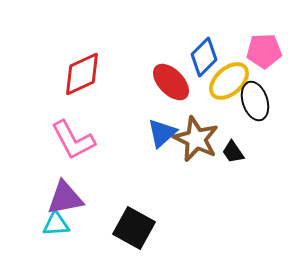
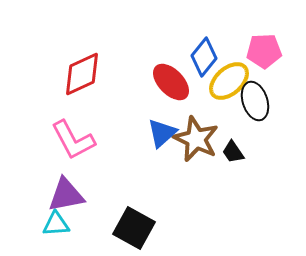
blue diamond: rotated 6 degrees counterclockwise
purple triangle: moved 1 px right, 3 px up
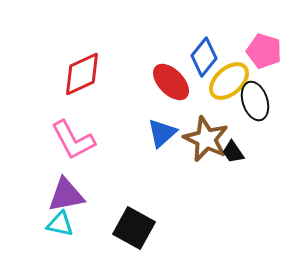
pink pentagon: rotated 20 degrees clockwise
brown star: moved 10 px right
cyan triangle: moved 4 px right; rotated 16 degrees clockwise
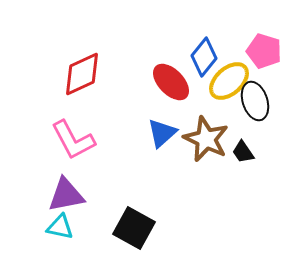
black trapezoid: moved 10 px right
cyan triangle: moved 3 px down
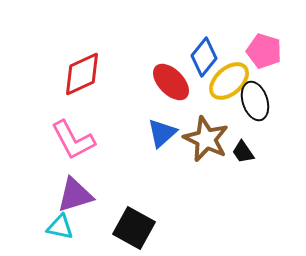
purple triangle: moved 9 px right; rotated 6 degrees counterclockwise
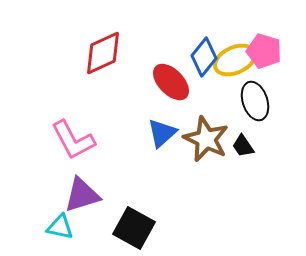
red diamond: moved 21 px right, 21 px up
yellow ellipse: moved 6 px right, 21 px up; rotated 18 degrees clockwise
black trapezoid: moved 6 px up
purple triangle: moved 7 px right
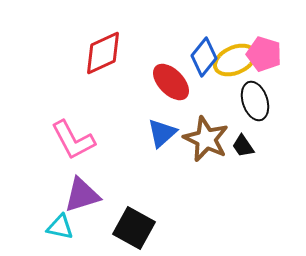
pink pentagon: moved 3 px down
